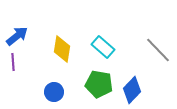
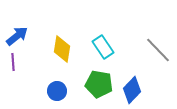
cyan rectangle: rotated 15 degrees clockwise
blue circle: moved 3 px right, 1 px up
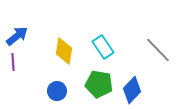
yellow diamond: moved 2 px right, 2 px down
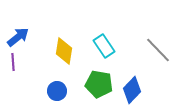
blue arrow: moved 1 px right, 1 px down
cyan rectangle: moved 1 px right, 1 px up
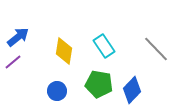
gray line: moved 2 px left, 1 px up
purple line: rotated 54 degrees clockwise
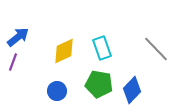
cyan rectangle: moved 2 px left, 2 px down; rotated 15 degrees clockwise
yellow diamond: rotated 56 degrees clockwise
purple line: rotated 30 degrees counterclockwise
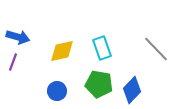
blue arrow: rotated 55 degrees clockwise
yellow diamond: moved 2 px left; rotated 12 degrees clockwise
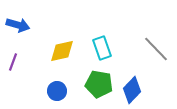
blue arrow: moved 12 px up
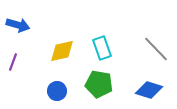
blue diamond: moved 17 px right; rotated 64 degrees clockwise
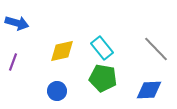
blue arrow: moved 1 px left, 2 px up
cyan rectangle: rotated 20 degrees counterclockwise
green pentagon: moved 4 px right, 6 px up
blue diamond: rotated 20 degrees counterclockwise
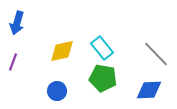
blue arrow: rotated 90 degrees clockwise
gray line: moved 5 px down
